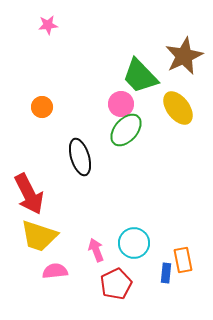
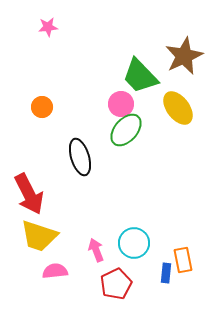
pink star: moved 2 px down
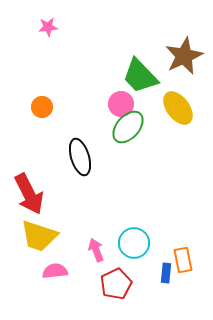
green ellipse: moved 2 px right, 3 px up
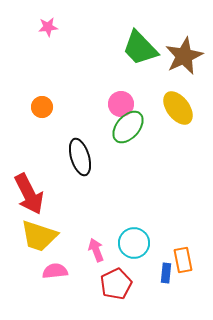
green trapezoid: moved 28 px up
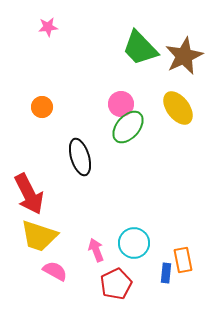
pink semicircle: rotated 35 degrees clockwise
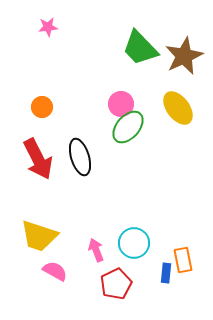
red arrow: moved 9 px right, 35 px up
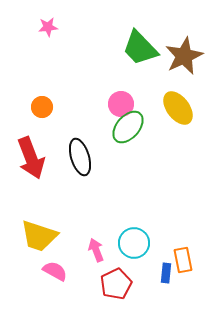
red arrow: moved 7 px left, 1 px up; rotated 6 degrees clockwise
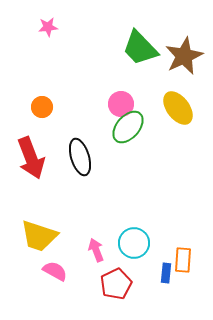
orange rectangle: rotated 15 degrees clockwise
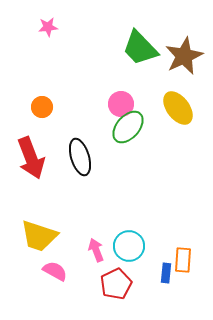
cyan circle: moved 5 px left, 3 px down
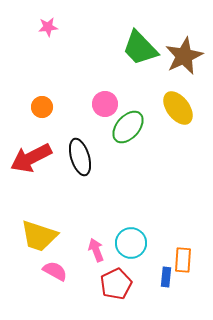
pink circle: moved 16 px left
red arrow: rotated 84 degrees clockwise
cyan circle: moved 2 px right, 3 px up
blue rectangle: moved 4 px down
